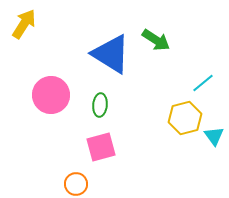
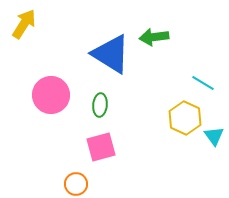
green arrow: moved 2 px left, 3 px up; rotated 140 degrees clockwise
cyan line: rotated 70 degrees clockwise
yellow hexagon: rotated 20 degrees counterclockwise
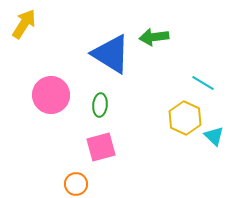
cyan triangle: rotated 10 degrees counterclockwise
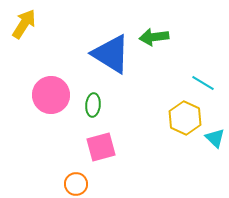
green ellipse: moved 7 px left
cyan triangle: moved 1 px right, 2 px down
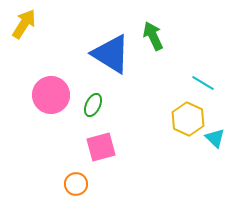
green arrow: moved 1 px left, 1 px up; rotated 72 degrees clockwise
green ellipse: rotated 20 degrees clockwise
yellow hexagon: moved 3 px right, 1 px down
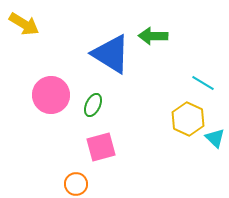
yellow arrow: rotated 88 degrees clockwise
green arrow: rotated 64 degrees counterclockwise
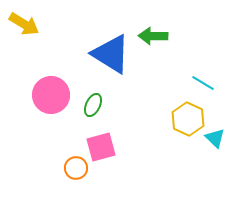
orange circle: moved 16 px up
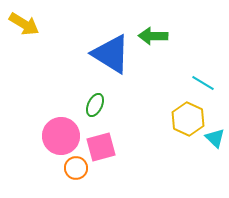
pink circle: moved 10 px right, 41 px down
green ellipse: moved 2 px right
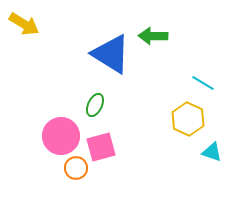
cyan triangle: moved 3 px left, 14 px down; rotated 25 degrees counterclockwise
